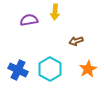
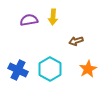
yellow arrow: moved 2 px left, 5 px down
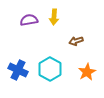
yellow arrow: moved 1 px right
orange star: moved 1 px left, 3 px down
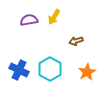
yellow arrow: rotated 28 degrees clockwise
blue cross: moved 1 px right
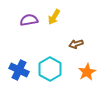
brown arrow: moved 3 px down
